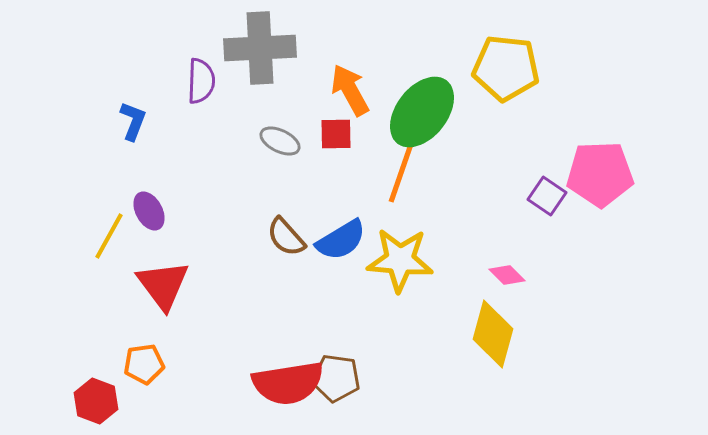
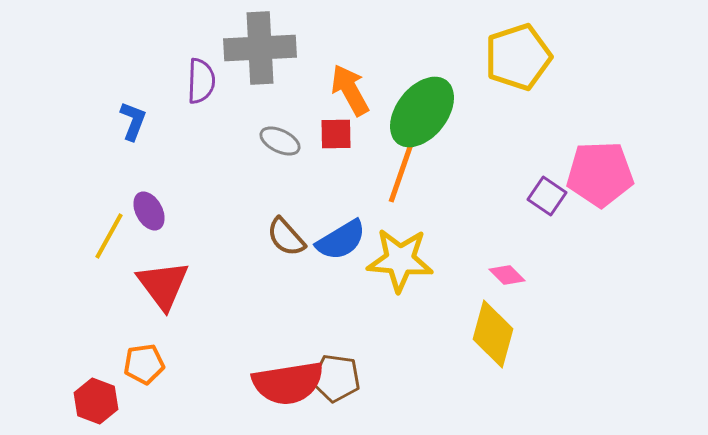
yellow pentagon: moved 12 px right, 11 px up; rotated 24 degrees counterclockwise
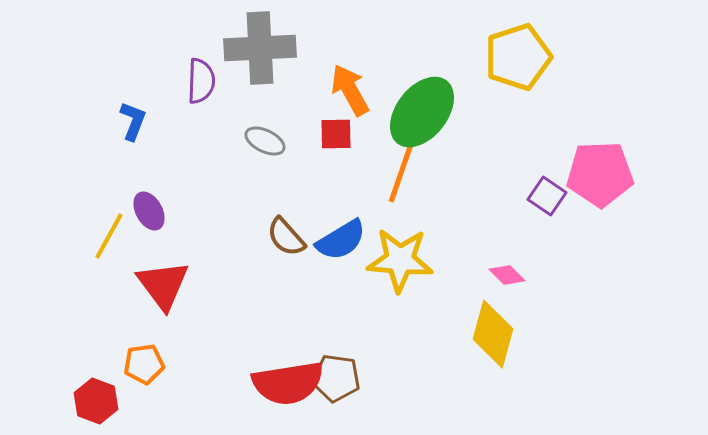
gray ellipse: moved 15 px left
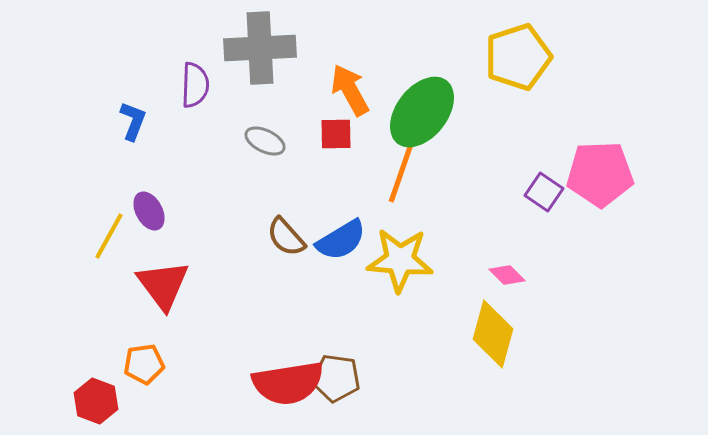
purple semicircle: moved 6 px left, 4 px down
purple square: moved 3 px left, 4 px up
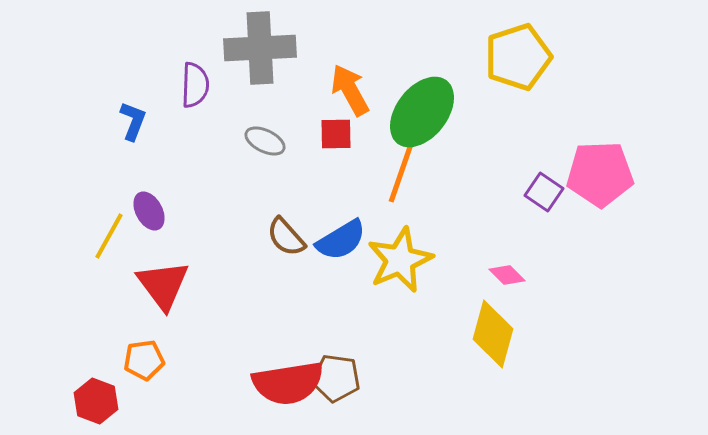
yellow star: rotated 28 degrees counterclockwise
orange pentagon: moved 4 px up
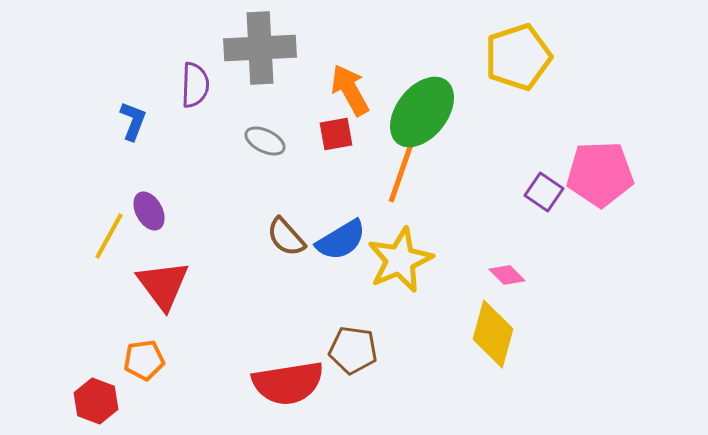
red square: rotated 9 degrees counterclockwise
brown pentagon: moved 17 px right, 28 px up
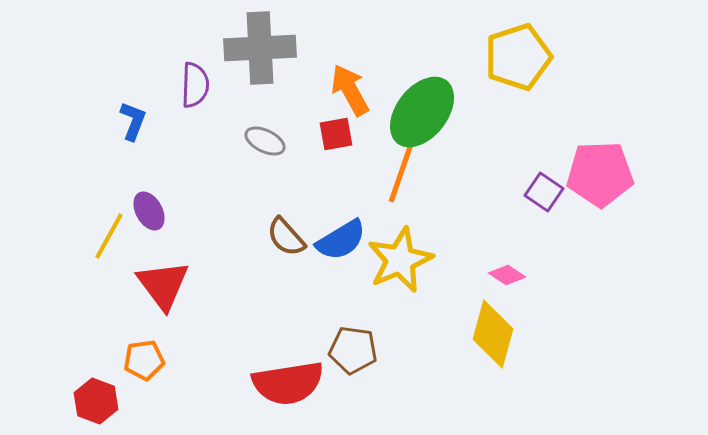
pink diamond: rotated 12 degrees counterclockwise
